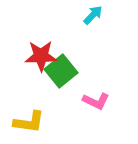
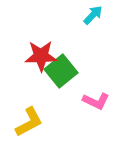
yellow L-shape: rotated 36 degrees counterclockwise
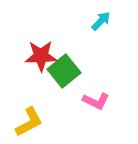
cyan arrow: moved 8 px right, 6 px down
green square: moved 3 px right
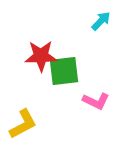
green square: rotated 32 degrees clockwise
yellow L-shape: moved 6 px left, 2 px down
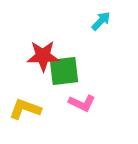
red star: moved 2 px right
pink L-shape: moved 14 px left, 2 px down
yellow L-shape: moved 2 px right, 15 px up; rotated 132 degrees counterclockwise
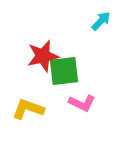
red star: rotated 12 degrees counterclockwise
yellow L-shape: moved 3 px right
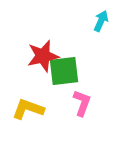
cyan arrow: rotated 20 degrees counterclockwise
pink L-shape: rotated 96 degrees counterclockwise
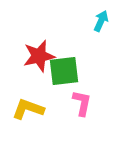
red star: moved 4 px left
pink L-shape: rotated 8 degrees counterclockwise
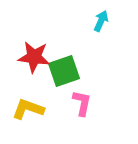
red star: moved 5 px left, 1 px down; rotated 20 degrees clockwise
green square: rotated 12 degrees counterclockwise
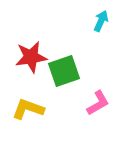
red star: moved 3 px left; rotated 16 degrees counterclockwise
pink L-shape: moved 16 px right; rotated 48 degrees clockwise
